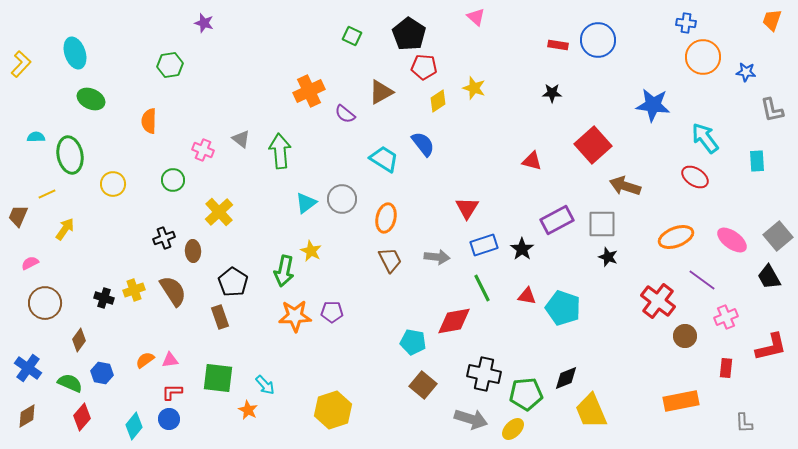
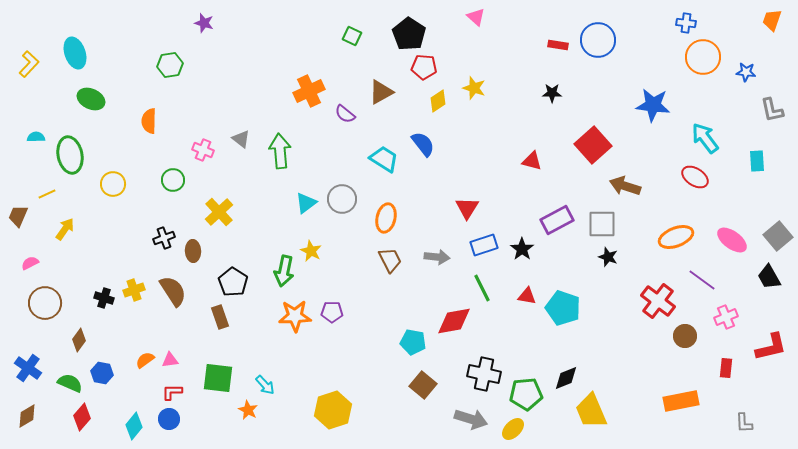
yellow L-shape at (21, 64): moved 8 px right
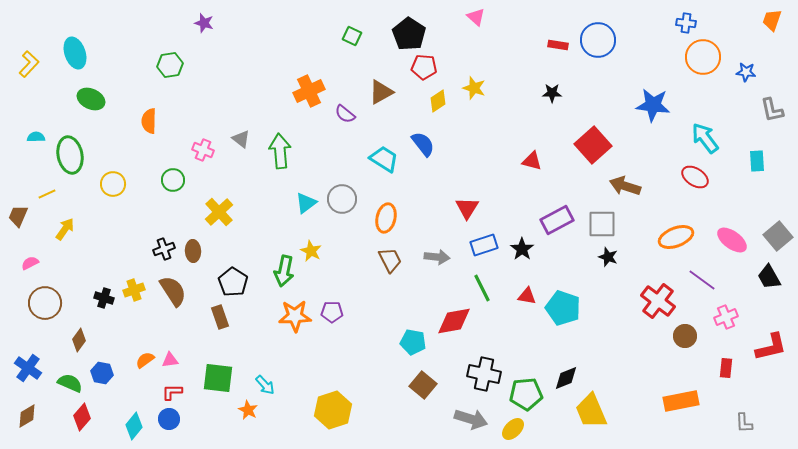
black cross at (164, 238): moved 11 px down
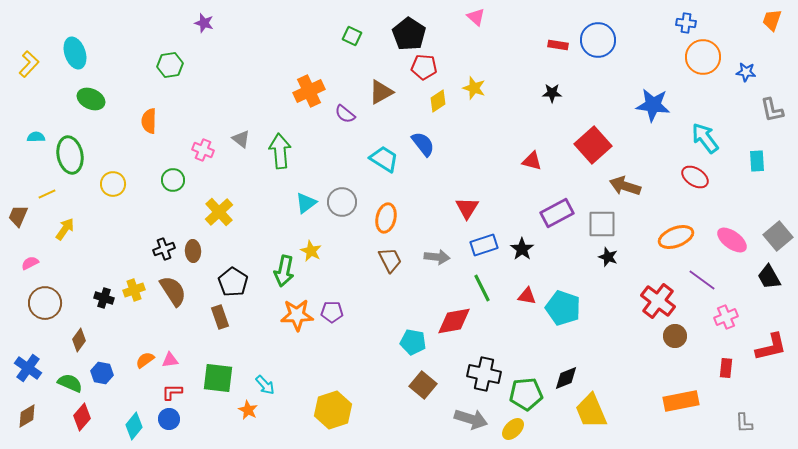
gray circle at (342, 199): moved 3 px down
purple rectangle at (557, 220): moved 7 px up
orange star at (295, 316): moved 2 px right, 1 px up
brown circle at (685, 336): moved 10 px left
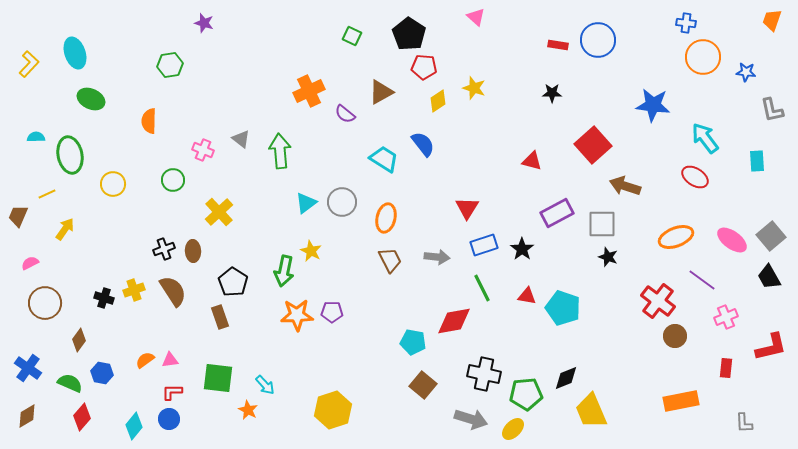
gray square at (778, 236): moved 7 px left
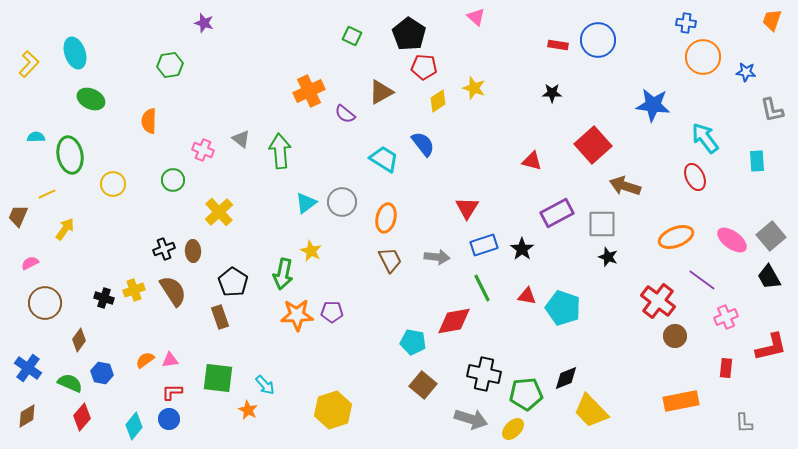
red ellipse at (695, 177): rotated 32 degrees clockwise
green arrow at (284, 271): moved 1 px left, 3 px down
yellow trapezoid at (591, 411): rotated 21 degrees counterclockwise
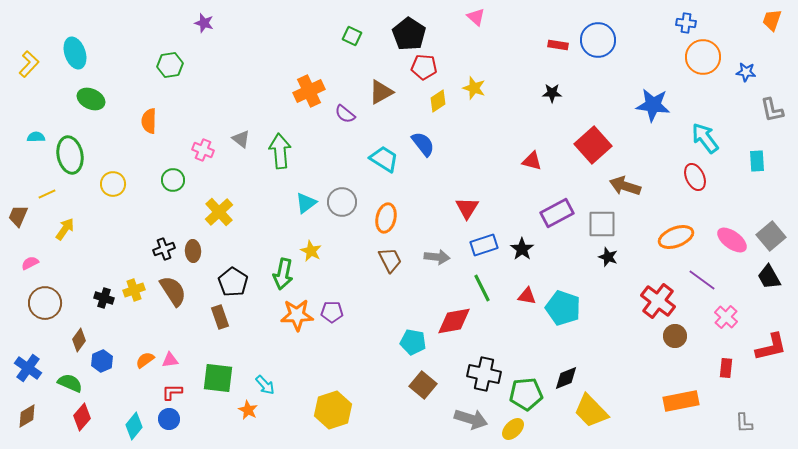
pink cross at (726, 317): rotated 25 degrees counterclockwise
blue hexagon at (102, 373): moved 12 px up; rotated 25 degrees clockwise
